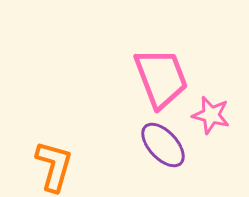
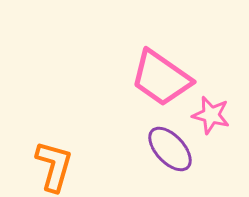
pink trapezoid: rotated 146 degrees clockwise
purple ellipse: moved 7 px right, 4 px down
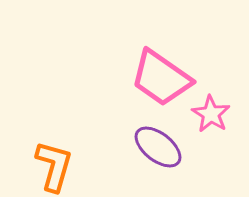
pink star: moved 1 px up; rotated 18 degrees clockwise
purple ellipse: moved 12 px left, 2 px up; rotated 9 degrees counterclockwise
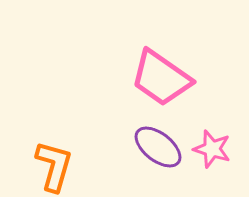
pink star: moved 1 px right, 35 px down; rotated 15 degrees counterclockwise
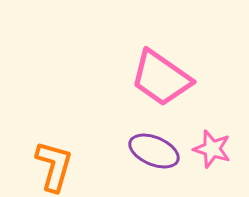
purple ellipse: moved 4 px left, 4 px down; rotated 15 degrees counterclockwise
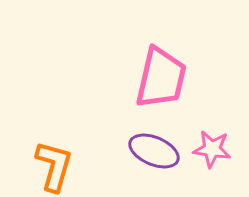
pink trapezoid: rotated 112 degrees counterclockwise
pink star: rotated 9 degrees counterclockwise
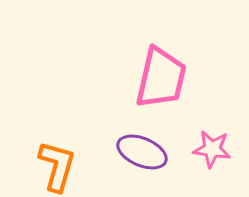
purple ellipse: moved 12 px left, 1 px down
orange L-shape: moved 3 px right
